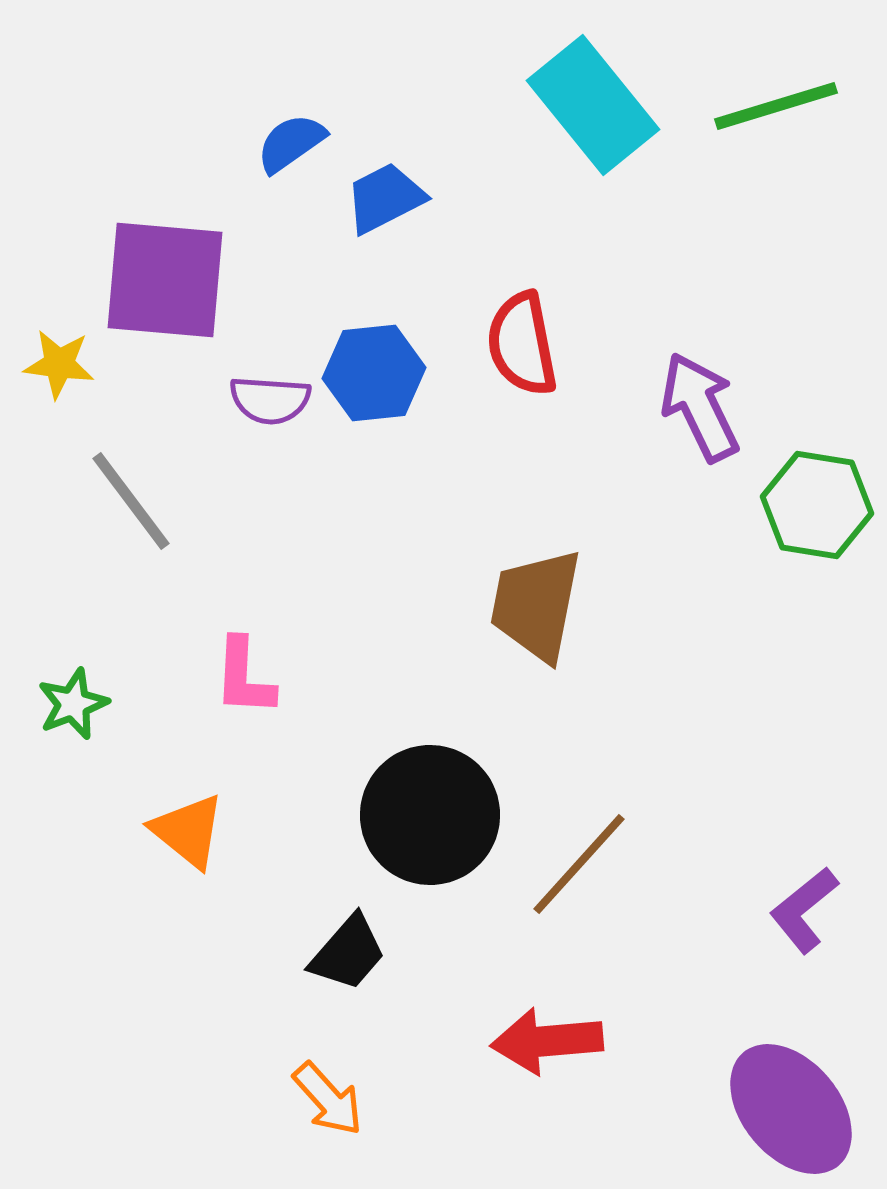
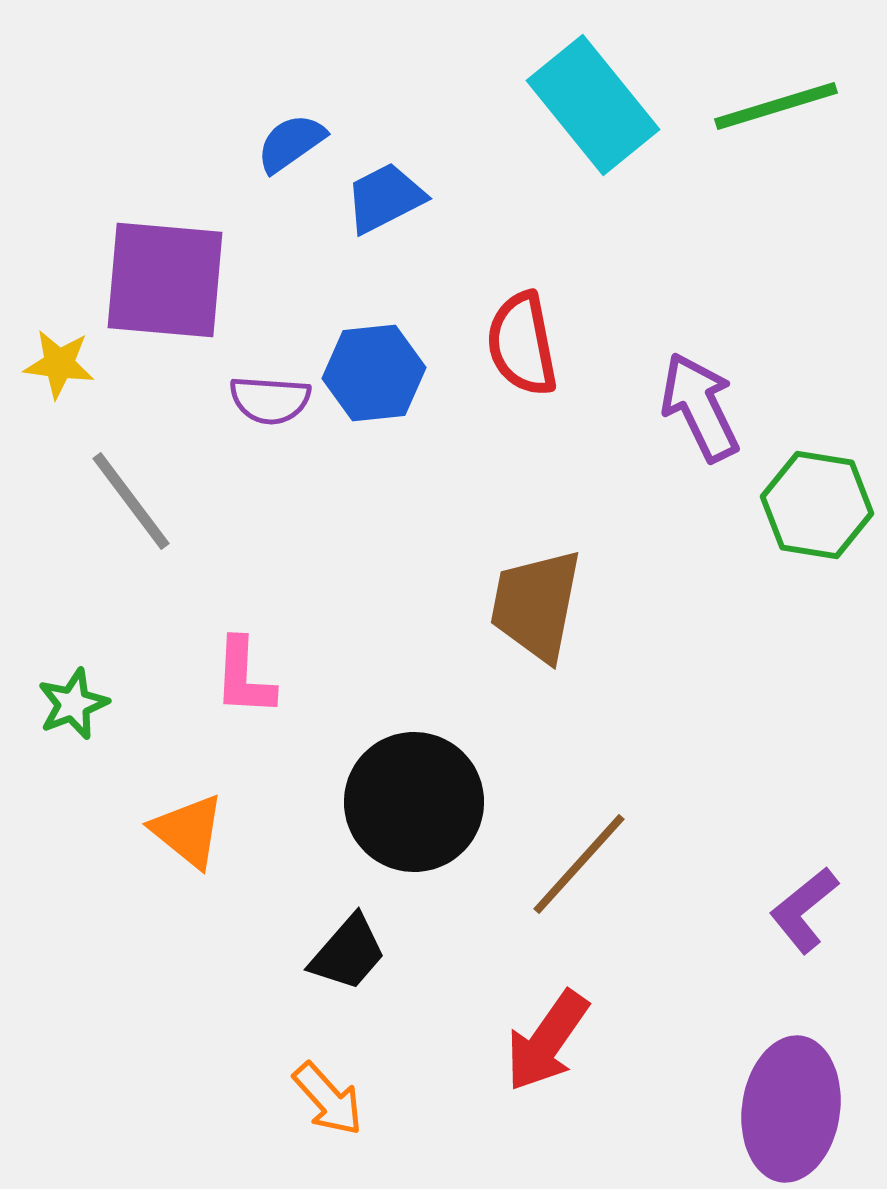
black circle: moved 16 px left, 13 px up
red arrow: rotated 50 degrees counterclockwise
purple ellipse: rotated 48 degrees clockwise
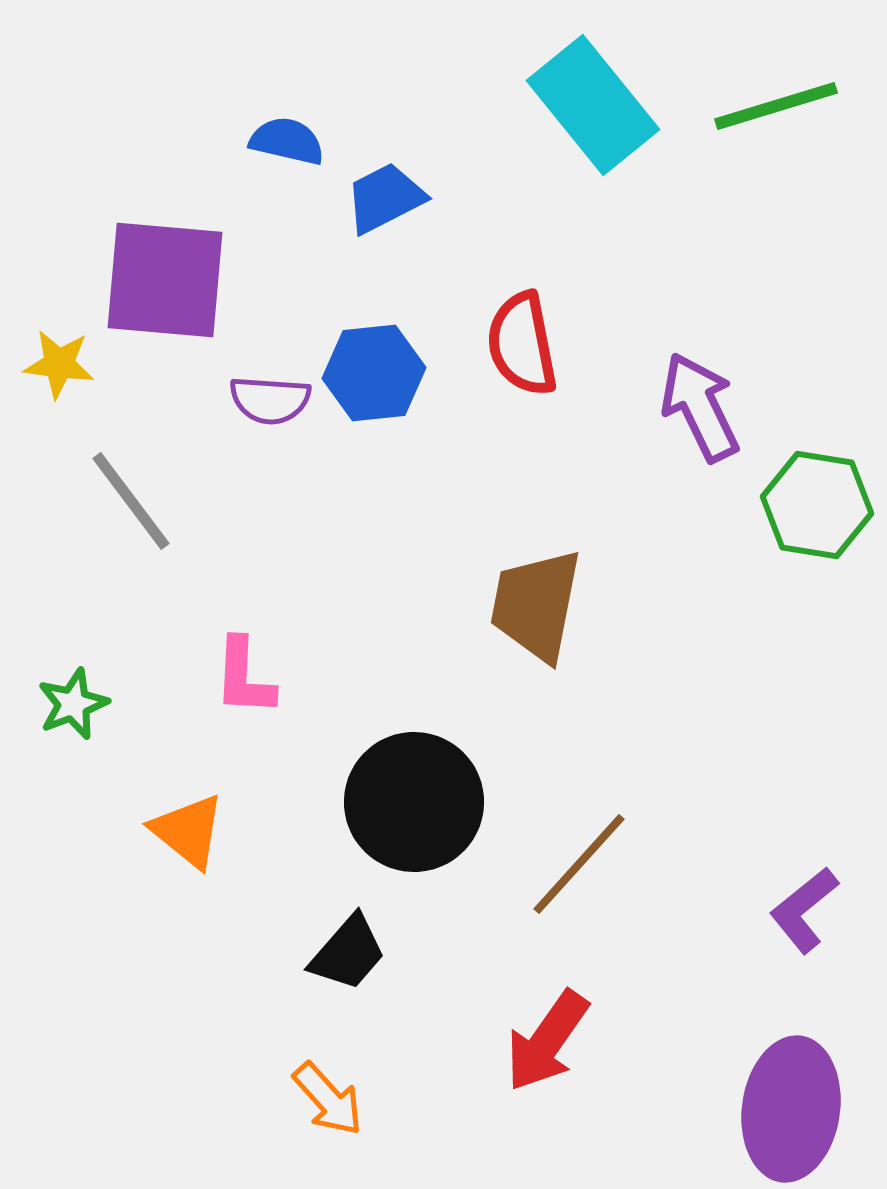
blue semicircle: moved 4 px left, 2 px up; rotated 48 degrees clockwise
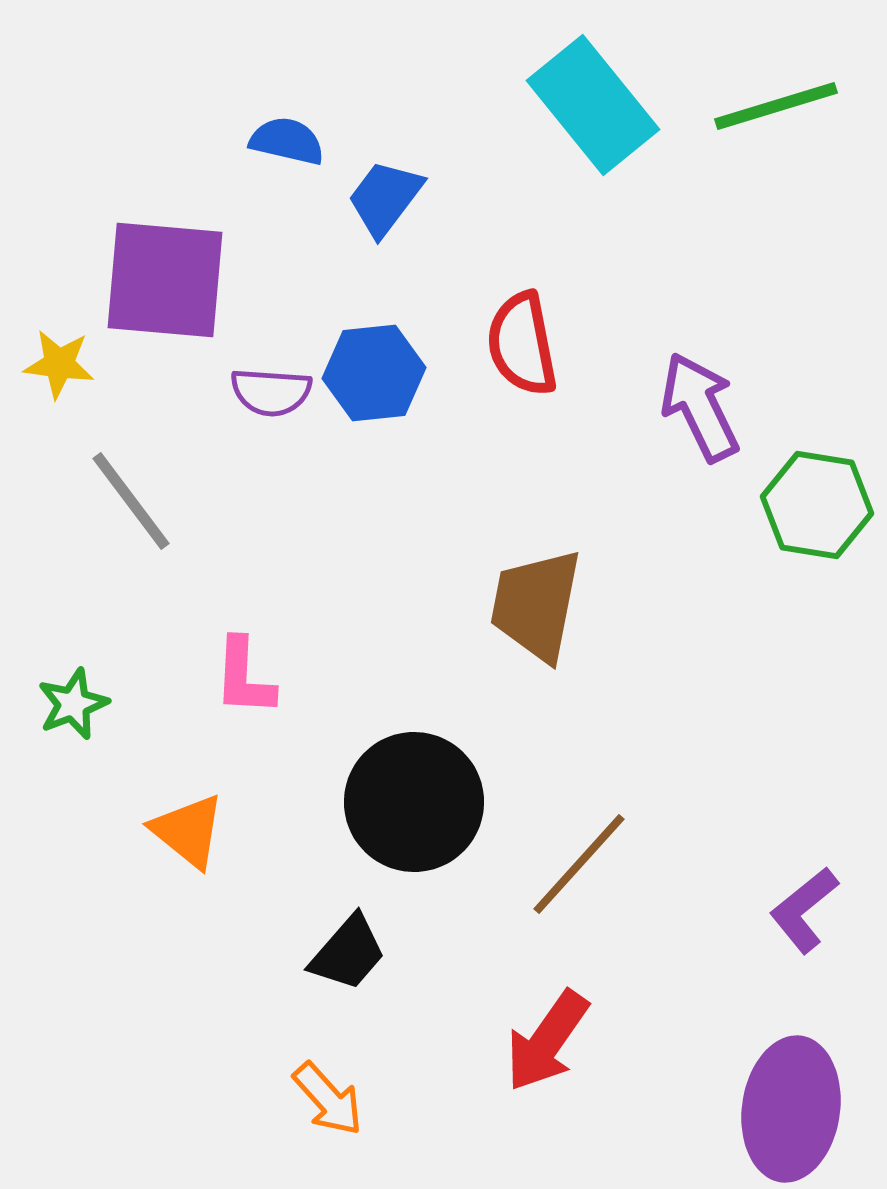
blue trapezoid: rotated 26 degrees counterclockwise
purple semicircle: moved 1 px right, 8 px up
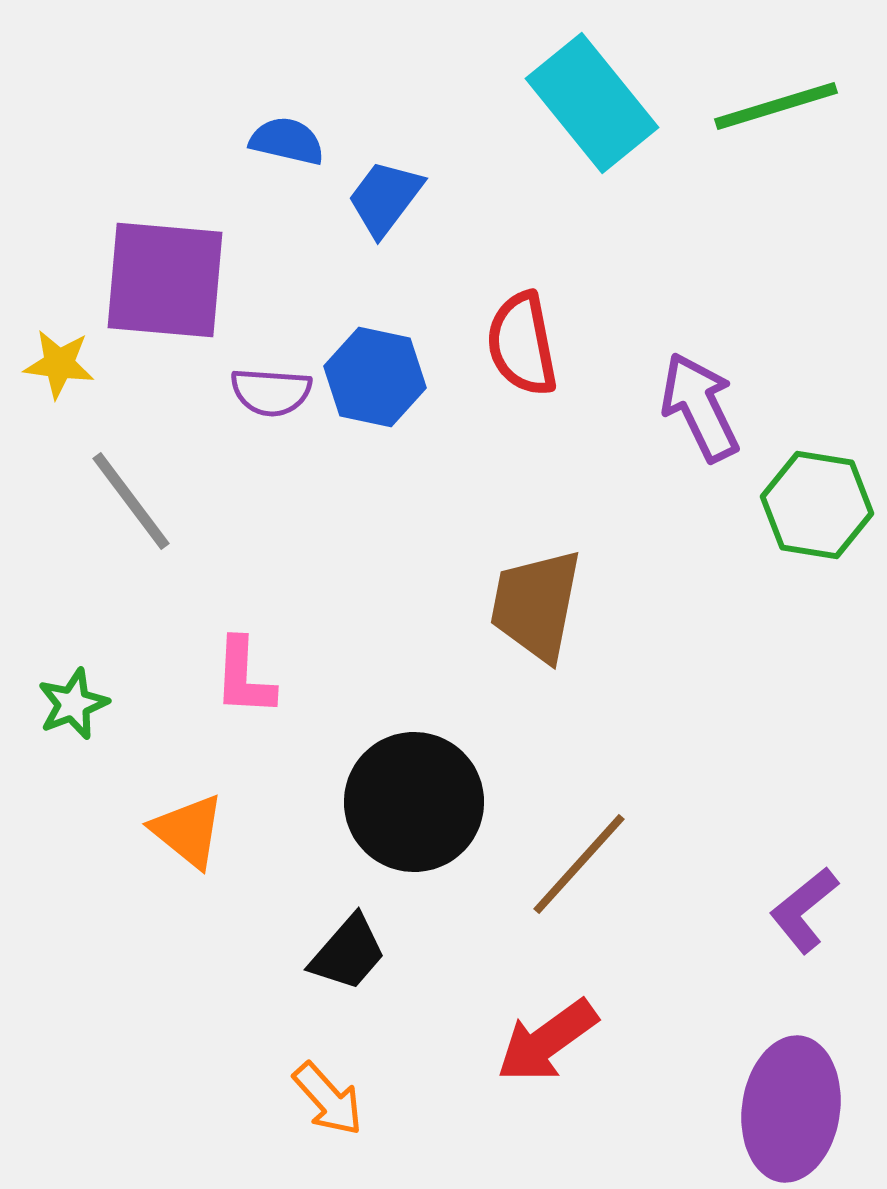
cyan rectangle: moved 1 px left, 2 px up
blue hexagon: moved 1 px right, 4 px down; rotated 18 degrees clockwise
red arrow: rotated 19 degrees clockwise
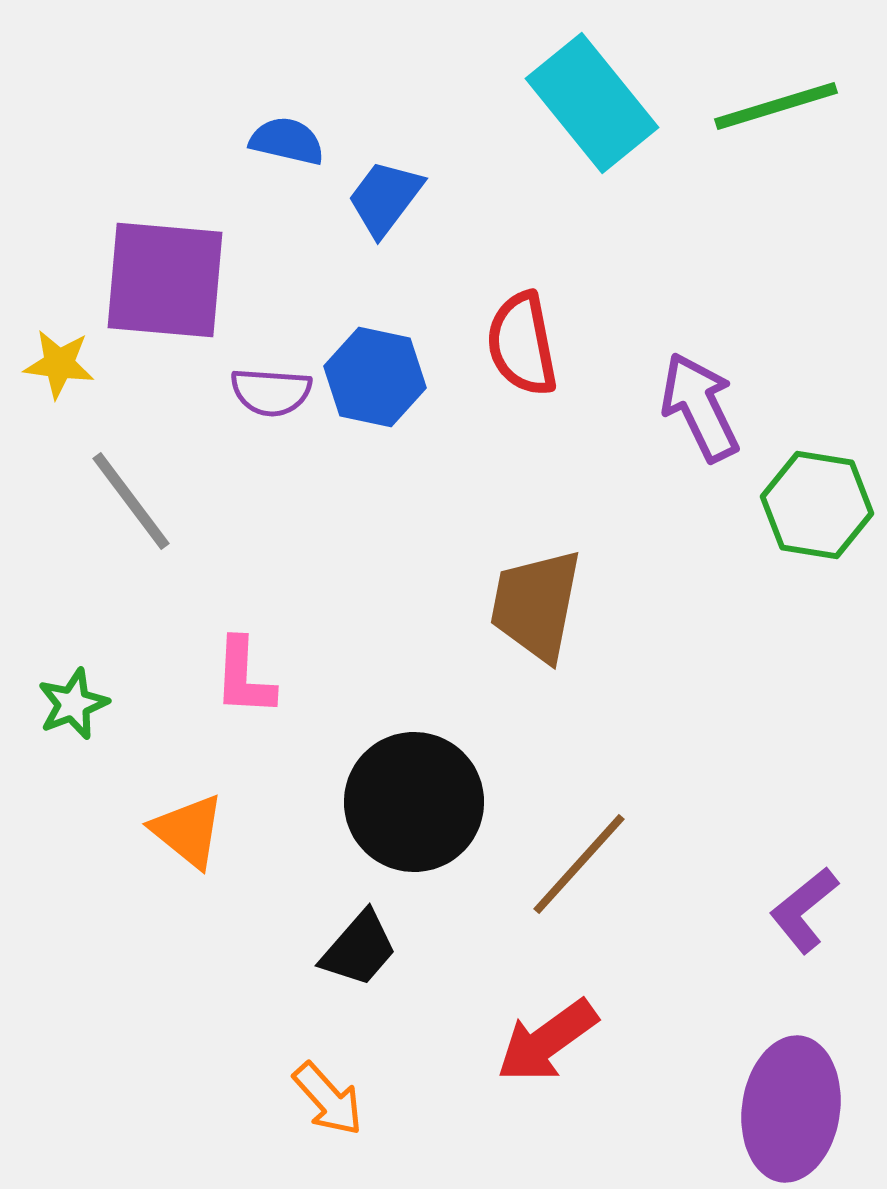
black trapezoid: moved 11 px right, 4 px up
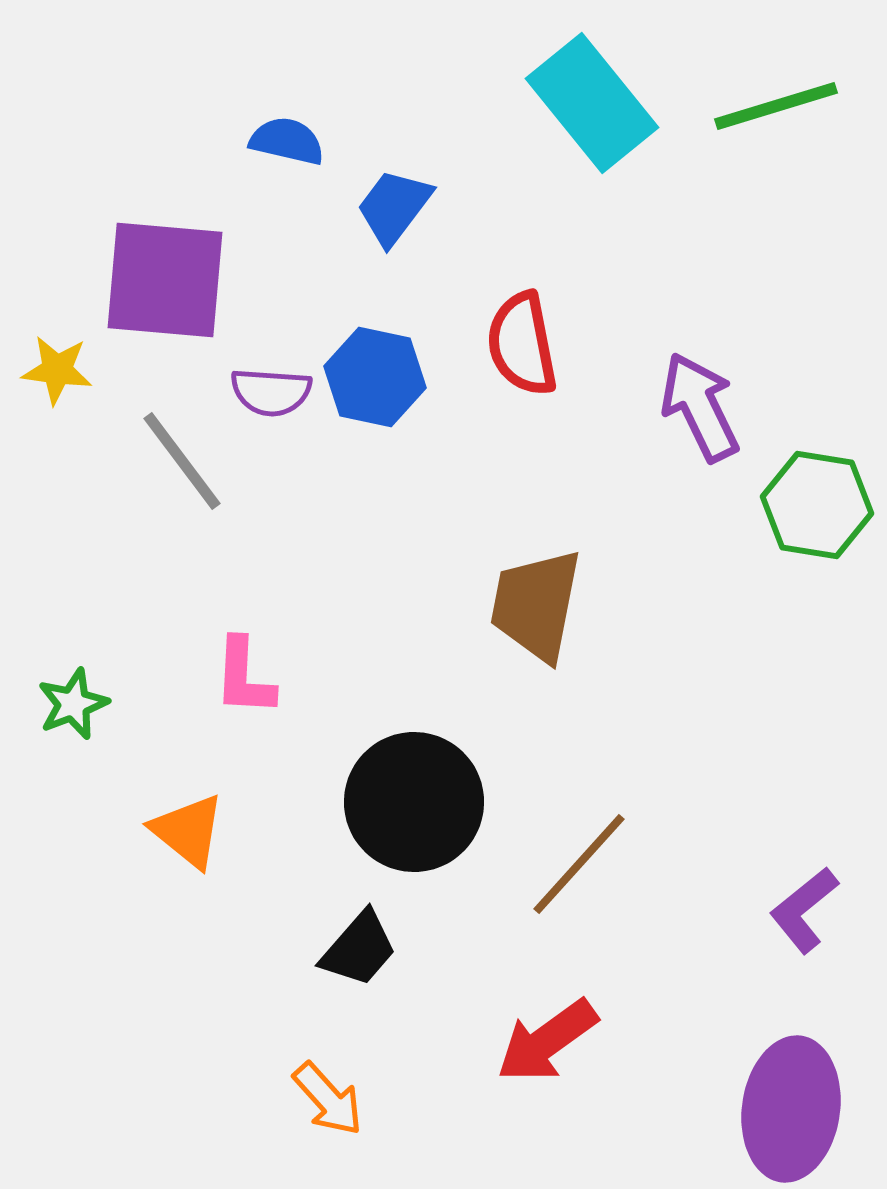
blue trapezoid: moved 9 px right, 9 px down
yellow star: moved 2 px left, 6 px down
gray line: moved 51 px right, 40 px up
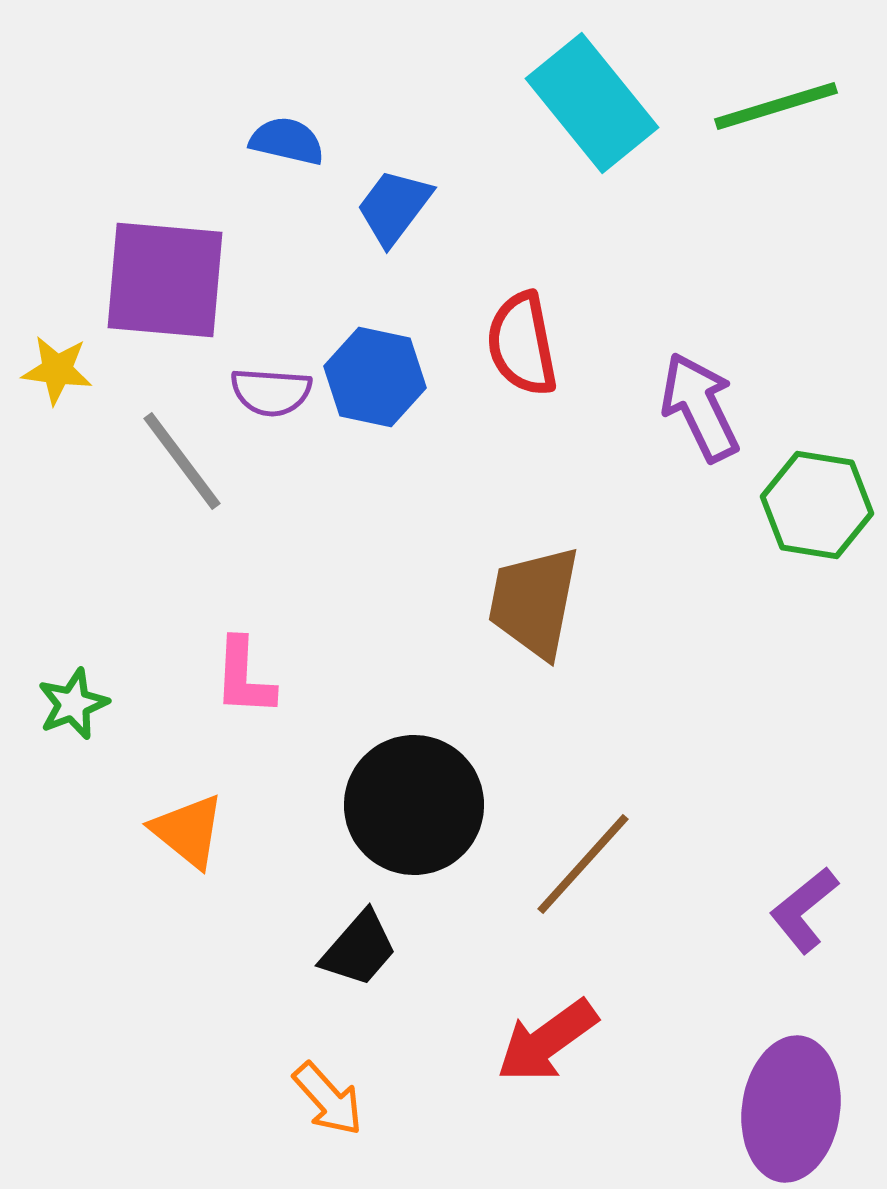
brown trapezoid: moved 2 px left, 3 px up
black circle: moved 3 px down
brown line: moved 4 px right
